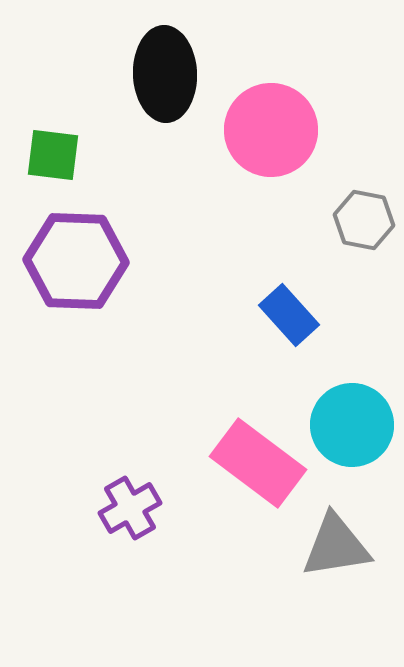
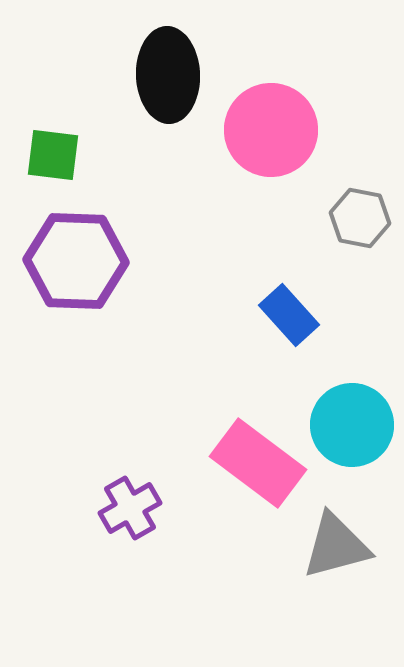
black ellipse: moved 3 px right, 1 px down
gray hexagon: moved 4 px left, 2 px up
gray triangle: rotated 6 degrees counterclockwise
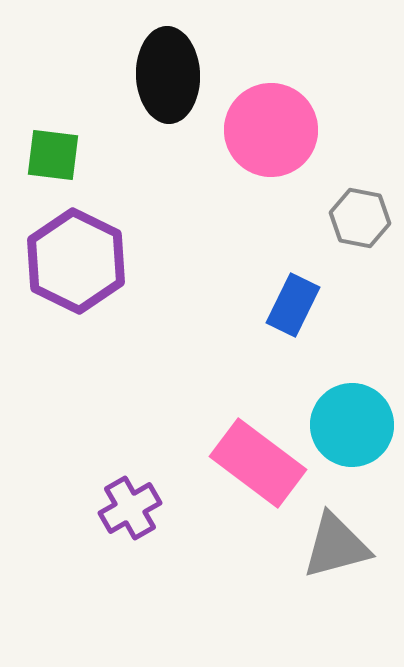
purple hexagon: rotated 24 degrees clockwise
blue rectangle: moved 4 px right, 10 px up; rotated 68 degrees clockwise
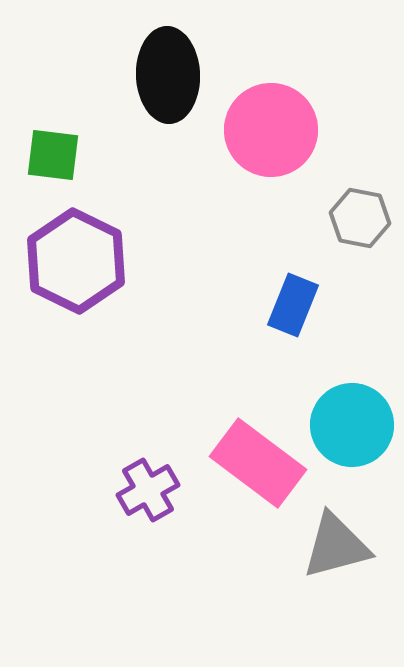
blue rectangle: rotated 4 degrees counterclockwise
purple cross: moved 18 px right, 18 px up
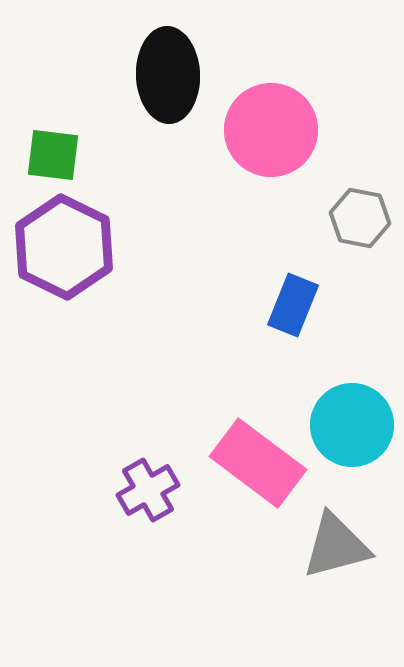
purple hexagon: moved 12 px left, 14 px up
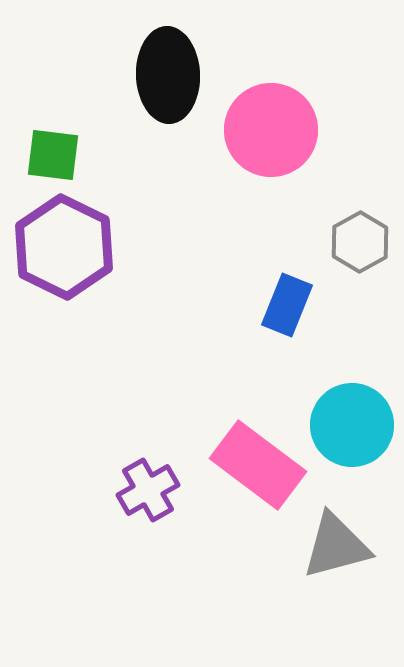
gray hexagon: moved 24 px down; rotated 20 degrees clockwise
blue rectangle: moved 6 px left
pink rectangle: moved 2 px down
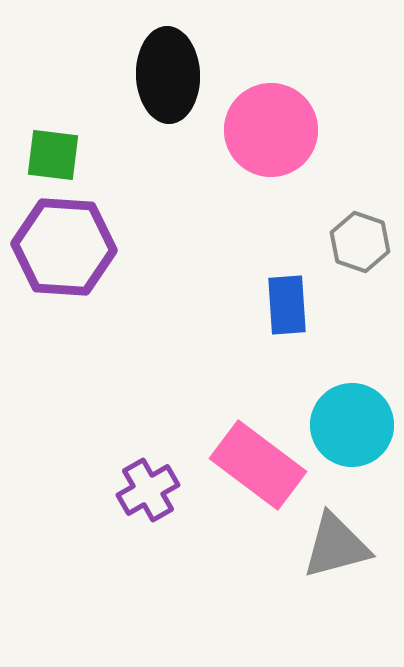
gray hexagon: rotated 12 degrees counterclockwise
purple hexagon: rotated 22 degrees counterclockwise
blue rectangle: rotated 26 degrees counterclockwise
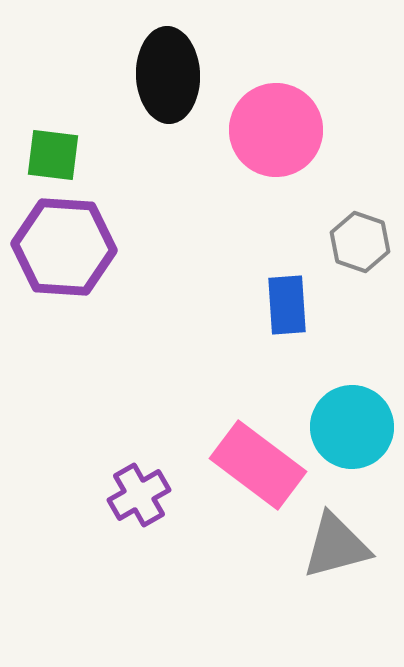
pink circle: moved 5 px right
cyan circle: moved 2 px down
purple cross: moved 9 px left, 5 px down
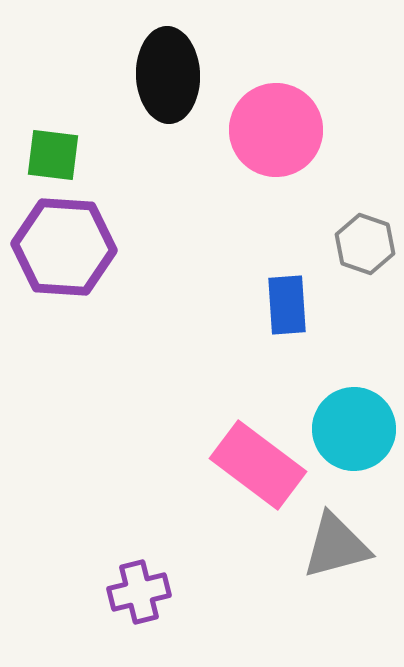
gray hexagon: moved 5 px right, 2 px down
cyan circle: moved 2 px right, 2 px down
purple cross: moved 97 px down; rotated 16 degrees clockwise
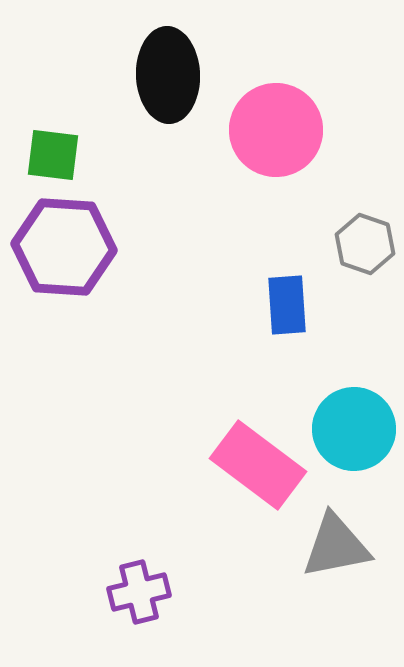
gray triangle: rotated 4 degrees clockwise
